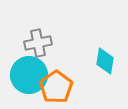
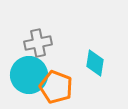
cyan diamond: moved 10 px left, 2 px down
orange pentagon: rotated 16 degrees counterclockwise
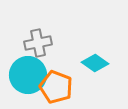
cyan diamond: rotated 64 degrees counterclockwise
cyan circle: moved 1 px left
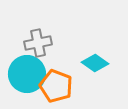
cyan circle: moved 1 px left, 1 px up
orange pentagon: moved 1 px up
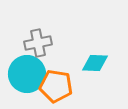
cyan diamond: rotated 32 degrees counterclockwise
orange pentagon: rotated 12 degrees counterclockwise
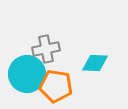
gray cross: moved 8 px right, 6 px down
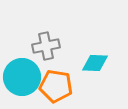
gray cross: moved 3 px up
cyan circle: moved 5 px left, 3 px down
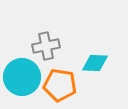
orange pentagon: moved 4 px right, 1 px up
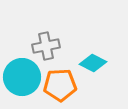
cyan diamond: moved 2 px left; rotated 24 degrees clockwise
orange pentagon: rotated 12 degrees counterclockwise
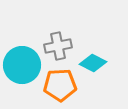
gray cross: moved 12 px right
cyan circle: moved 12 px up
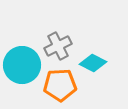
gray cross: rotated 16 degrees counterclockwise
